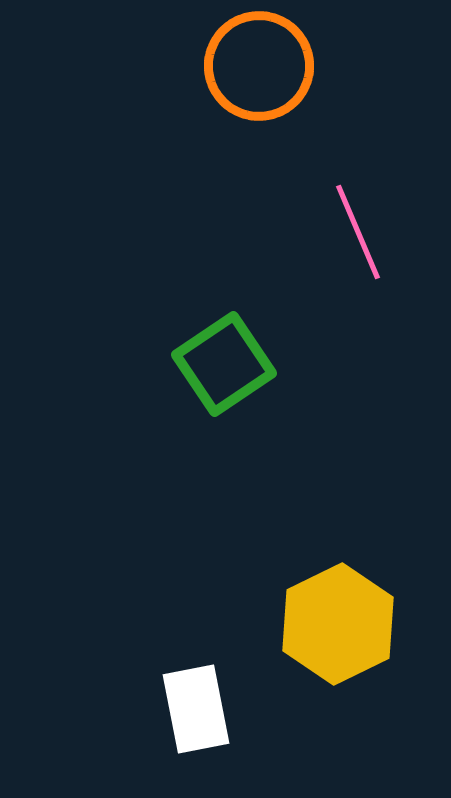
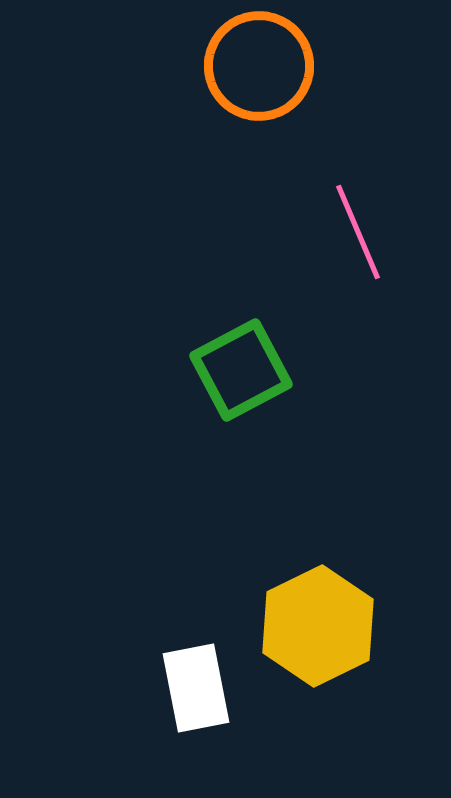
green square: moved 17 px right, 6 px down; rotated 6 degrees clockwise
yellow hexagon: moved 20 px left, 2 px down
white rectangle: moved 21 px up
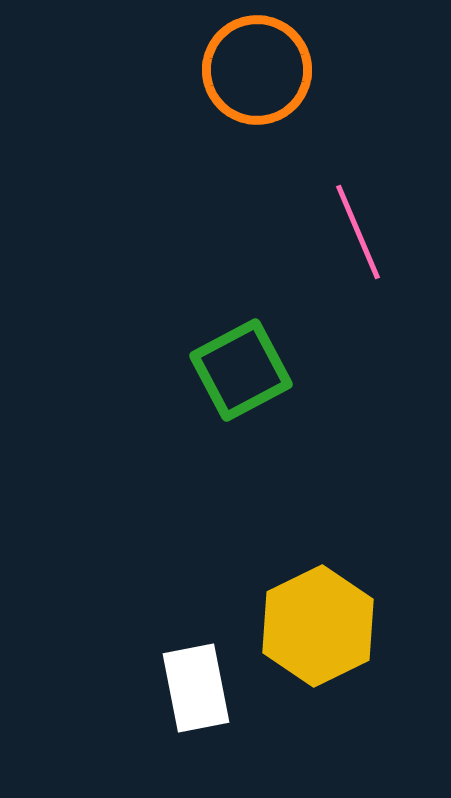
orange circle: moved 2 px left, 4 px down
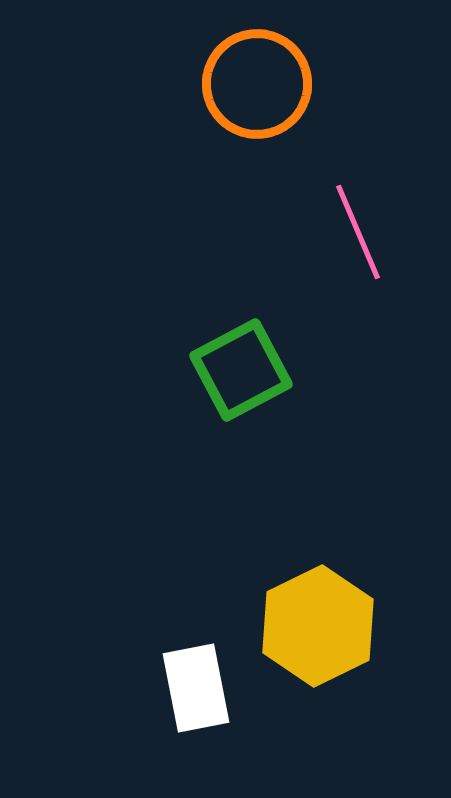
orange circle: moved 14 px down
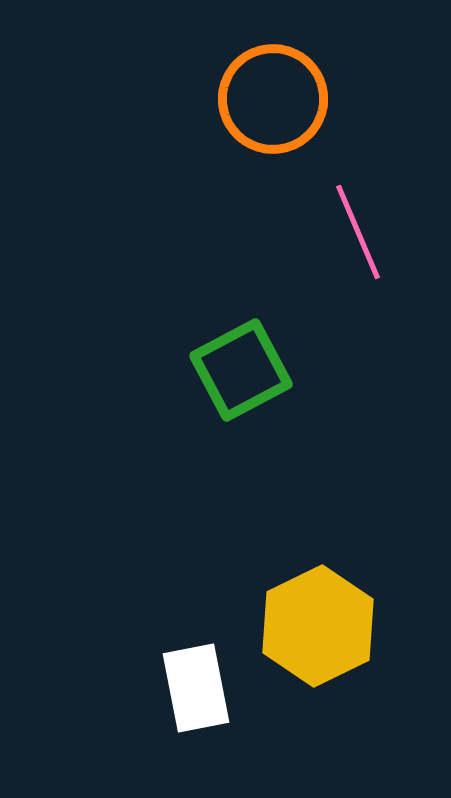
orange circle: moved 16 px right, 15 px down
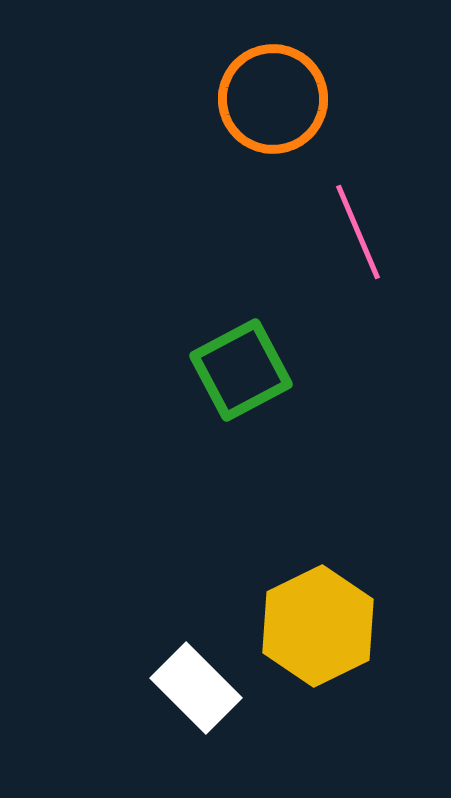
white rectangle: rotated 34 degrees counterclockwise
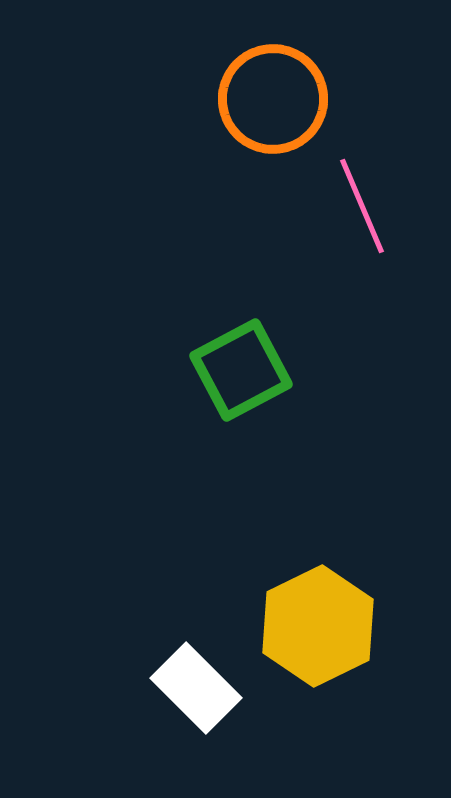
pink line: moved 4 px right, 26 px up
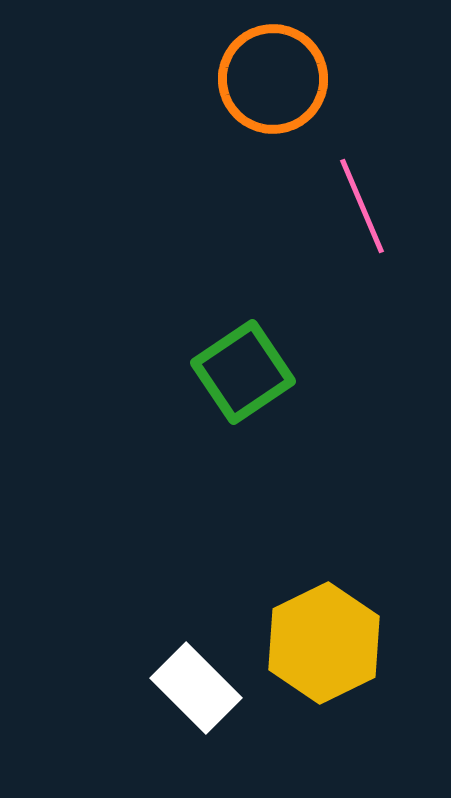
orange circle: moved 20 px up
green square: moved 2 px right, 2 px down; rotated 6 degrees counterclockwise
yellow hexagon: moved 6 px right, 17 px down
